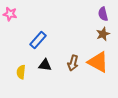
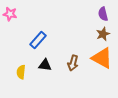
orange triangle: moved 4 px right, 4 px up
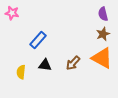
pink star: moved 2 px right, 1 px up
brown arrow: rotated 28 degrees clockwise
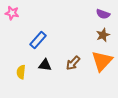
purple semicircle: rotated 56 degrees counterclockwise
brown star: moved 1 px down
orange triangle: moved 3 px down; rotated 45 degrees clockwise
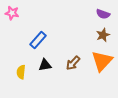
black triangle: rotated 16 degrees counterclockwise
